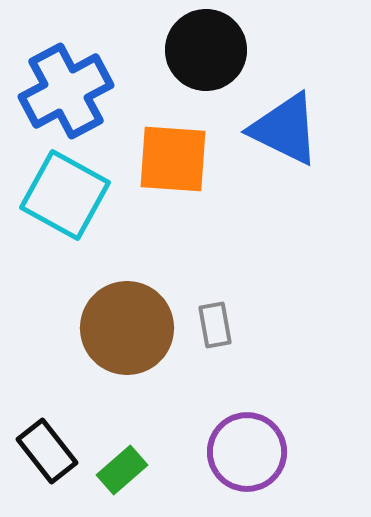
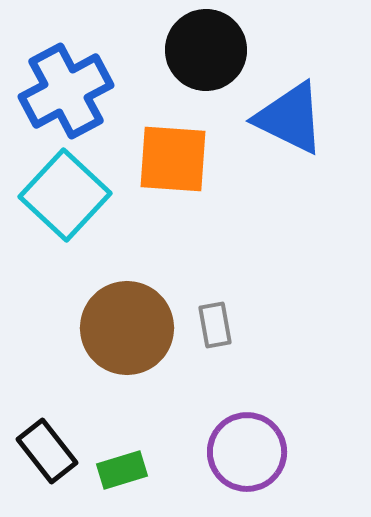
blue triangle: moved 5 px right, 11 px up
cyan square: rotated 14 degrees clockwise
green rectangle: rotated 24 degrees clockwise
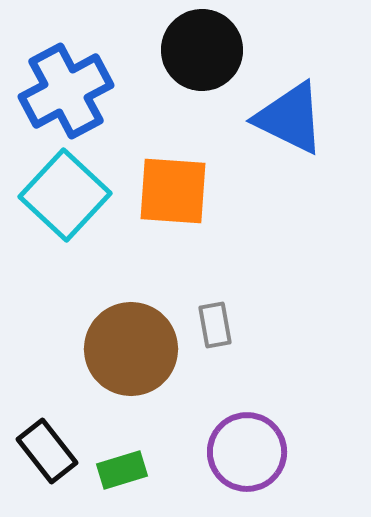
black circle: moved 4 px left
orange square: moved 32 px down
brown circle: moved 4 px right, 21 px down
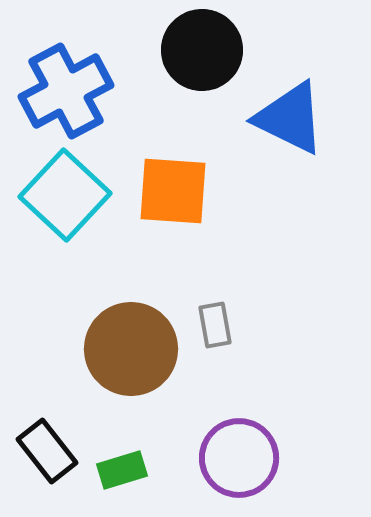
purple circle: moved 8 px left, 6 px down
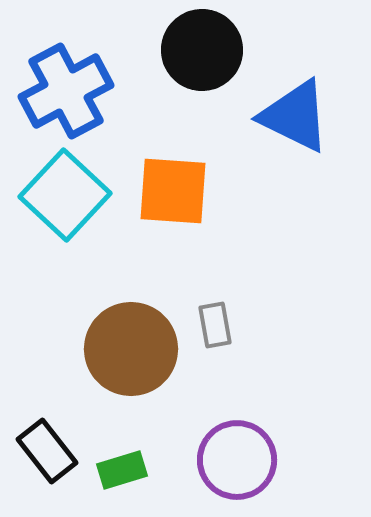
blue triangle: moved 5 px right, 2 px up
purple circle: moved 2 px left, 2 px down
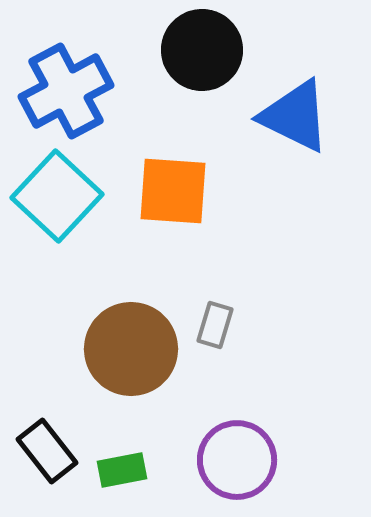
cyan square: moved 8 px left, 1 px down
gray rectangle: rotated 27 degrees clockwise
green rectangle: rotated 6 degrees clockwise
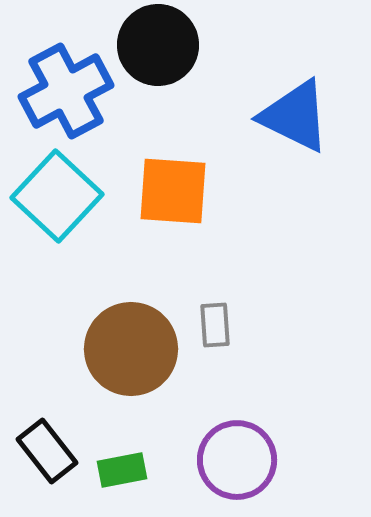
black circle: moved 44 px left, 5 px up
gray rectangle: rotated 21 degrees counterclockwise
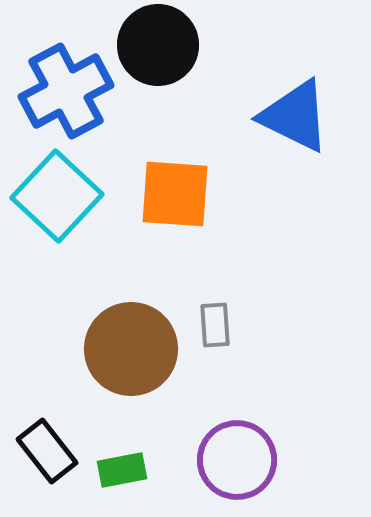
orange square: moved 2 px right, 3 px down
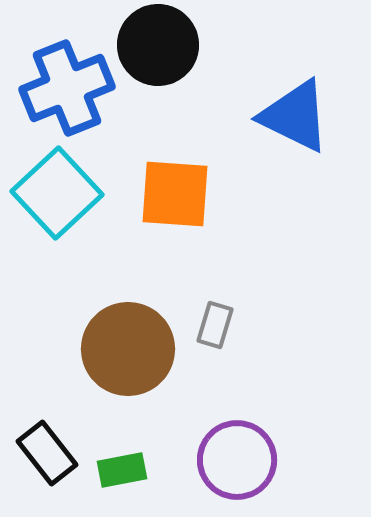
blue cross: moved 1 px right, 3 px up; rotated 6 degrees clockwise
cyan square: moved 3 px up; rotated 4 degrees clockwise
gray rectangle: rotated 21 degrees clockwise
brown circle: moved 3 px left
black rectangle: moved 2 px down
